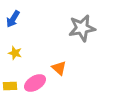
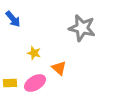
blue arrow: rotated 72 degrees counterclockwise
gray star: rotated 24 degrees clockwise
yellow star: moved 19 px right
yellow rectangle: moved 3 px up
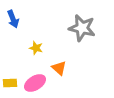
blue arrow: rotated 18 degrees clockwise
yellow star: moved 2 px right, 5 px up
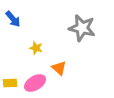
blue arrow: rotated 18 degrees counterclockwise
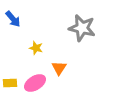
orange triangle: rotated 21 degrees clockwise
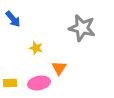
pink ellipse: moved 4 px right; rotated 20 degrees clockwise
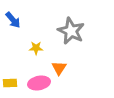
blue arrow: moved 1 px down
gray star: moved 11 px left, 3 px down; rotated 12 degrees clockwise
yellow star: rotated 16 degrees counterclockwise
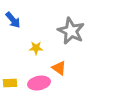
orange triangle: rotated 28 degrees counterclockwise
